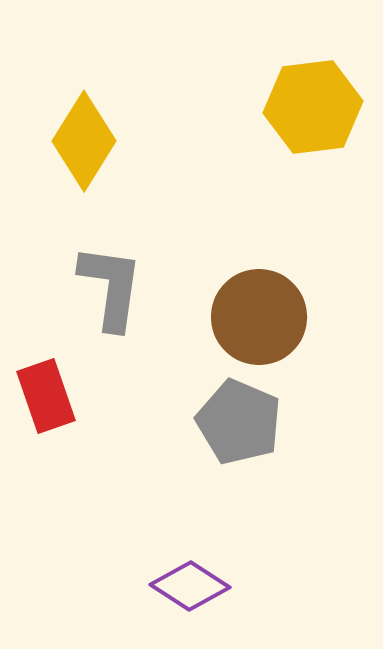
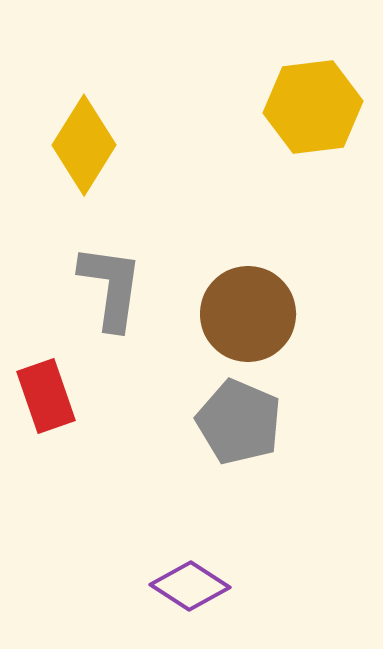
yellow diamond: moved 4 px down
brown circle: moved 11 px left, 3 px up
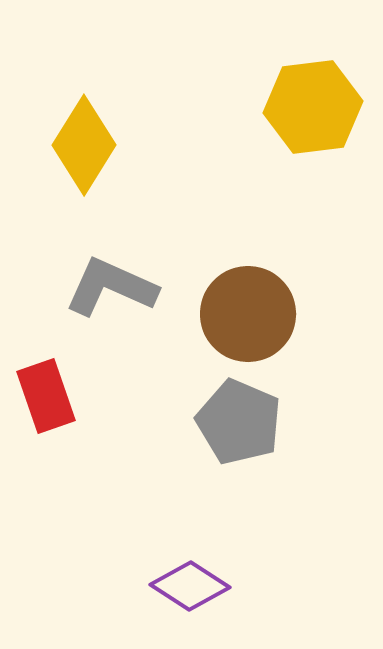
gray L-shape: rotated 74 degrees counterclockwise
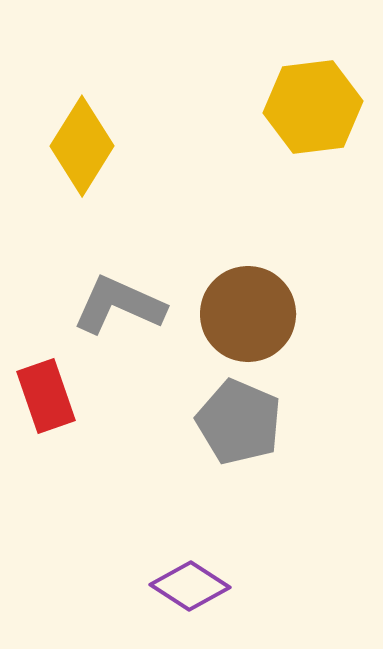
yellow diamond: moved 2 px left, 1 px down
gray L-shape: moved 8 px right, 18 px down
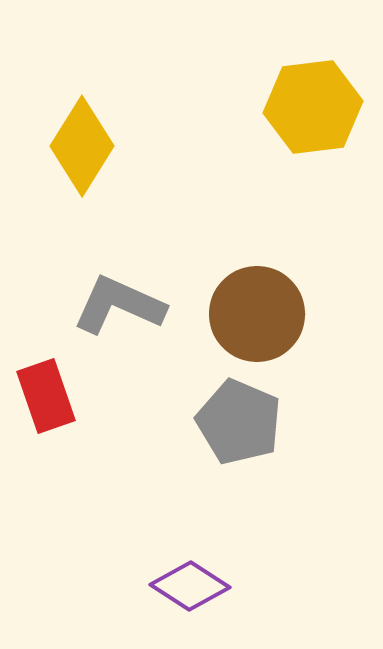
brown circle: moved 9 px right
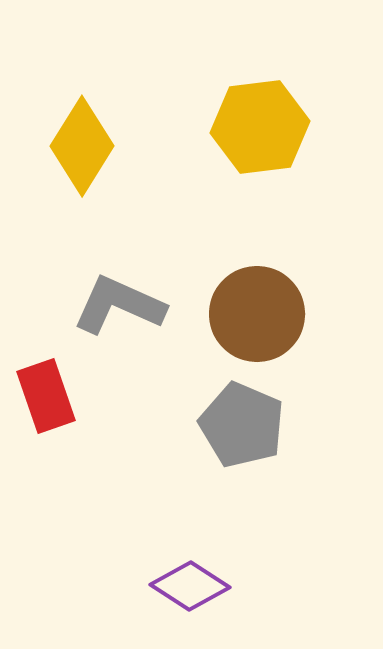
yellow hexagon: moved 53 px left, 20 px down
gray pentagon: moved 3 px right, 3 px down
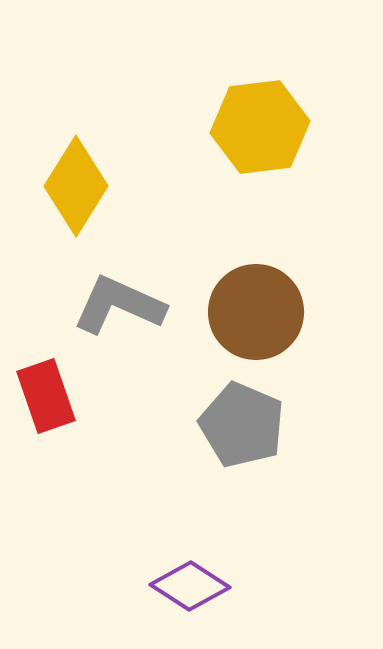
yellow diamond: moved 6 px left, 40 px down
brown circle: moved 1 px left, 2 px up
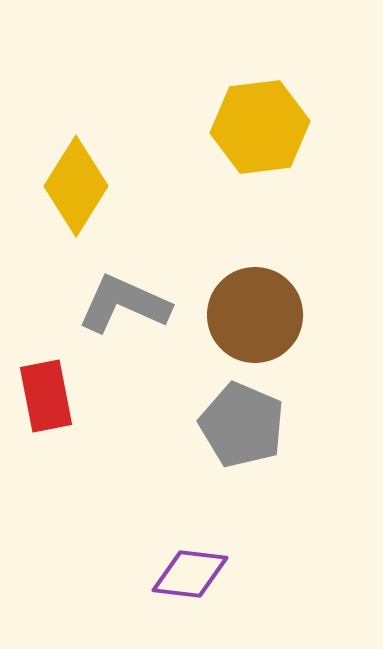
gray L-shape: moved 5 px right, 1 px up
brown circle: moved 1 px left, 3 px down
red rectangle: rotated 8 degrees clockwise
purple diamond: moved 12 px up; rotated 26 degrees counterclockwise
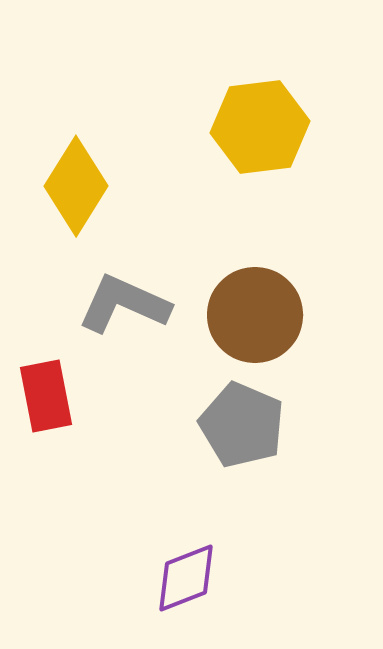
purple diamond: moved 4 px left, 4 px down; rotated 28 degrees counterclockwise
